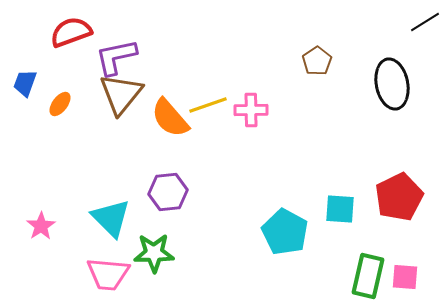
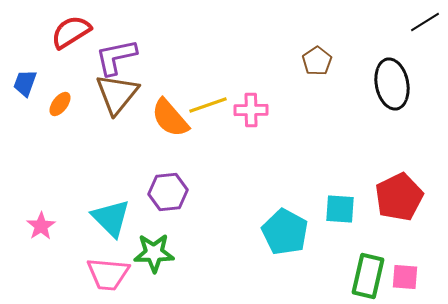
red semicircle: rotated 12 degrees counterclockwise
brown triangle: moved 4 px left
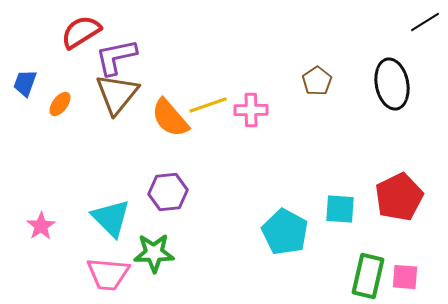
red semicircle: moved 10 px right
brown pentagon: moved 20 px down
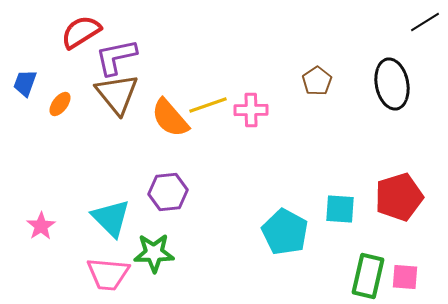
brown triangle: rotated 18 degrees counterclockwise
red pentagon: rotated 9 degrees clockwise
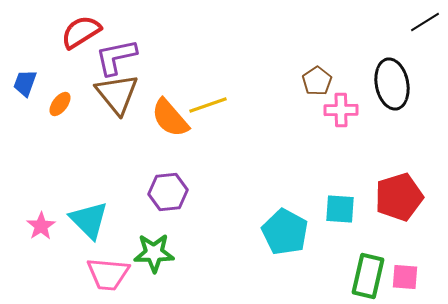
pink cross: moved 90 px right
cyan triangle: moved 22 px left, 2 px down
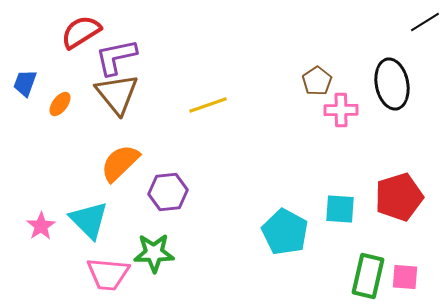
orange semicircle: moved 50 px left, 45 px down; rotated 87 degrees clockwise
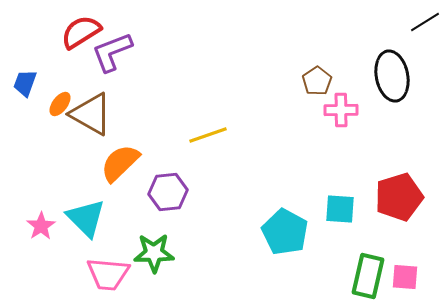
purple L-shape: moved 4 px left, 5 px up; rotated 9 degrees counterclockwise
black ellipse: moved 8 px up
brown triangle: moved 26 px left, 20 px down; rotated 21 degrees counterclockwise
yellow line: moved 30 px down
cyan triangle: moved 3 px left, 2 px up
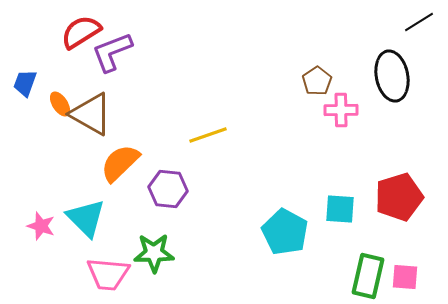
black line: moved 6 px left
orange ellipse: rotated 70 degrees counterclockwise
purple hexagon: moved 3 px up; rotated 12 degrees clockwise
pink star: rotated 20 degrees counterclockwise
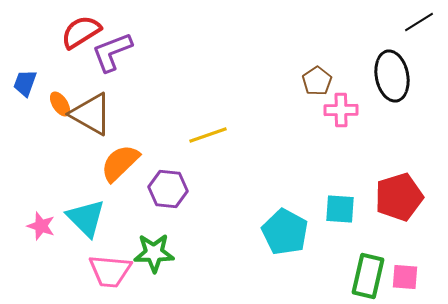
pink trapezoid: moved 2 px right, 3 px up
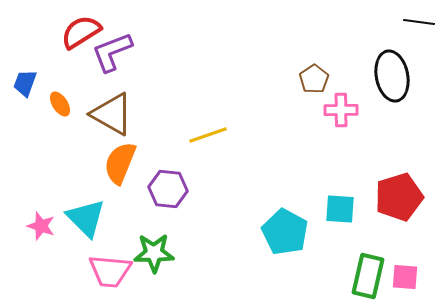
black line: rotated 40 degrees clockwise
brown pentagon: moved 3 px left, 2 px up
brown triangle: moved 21 px right
orange semicircle: rotated 24 degrees counterclockwise
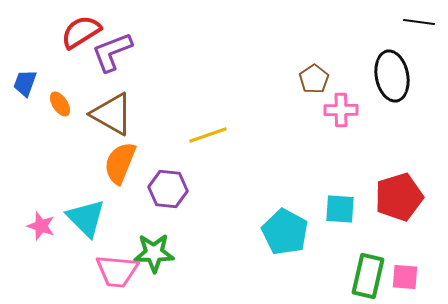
pink trapezoid: moved 7 px right
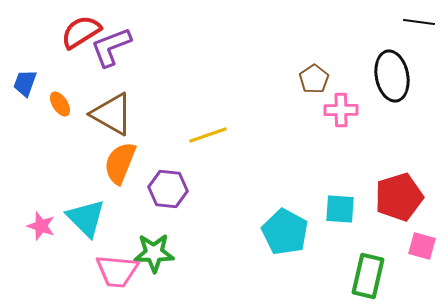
purple L-shape: moved 1 px left, 5 px up
pink square: moved 17 px right, 31 px up; rotated 12 degrees clockwise
